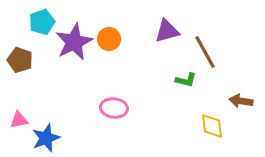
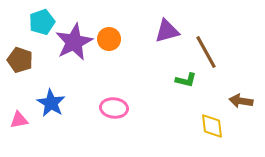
brown line: moved 1 px right
blue star: moved 5 px right, 35 px up; rotated 20 degrees counterclockwise
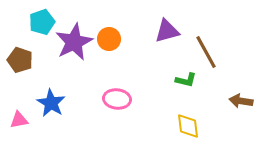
pink ellipse: moved 3 px right, 9 px up
yellow diamond: moved 24 px left
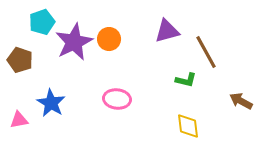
brown arrow: rotated 20 degrees clockwise
